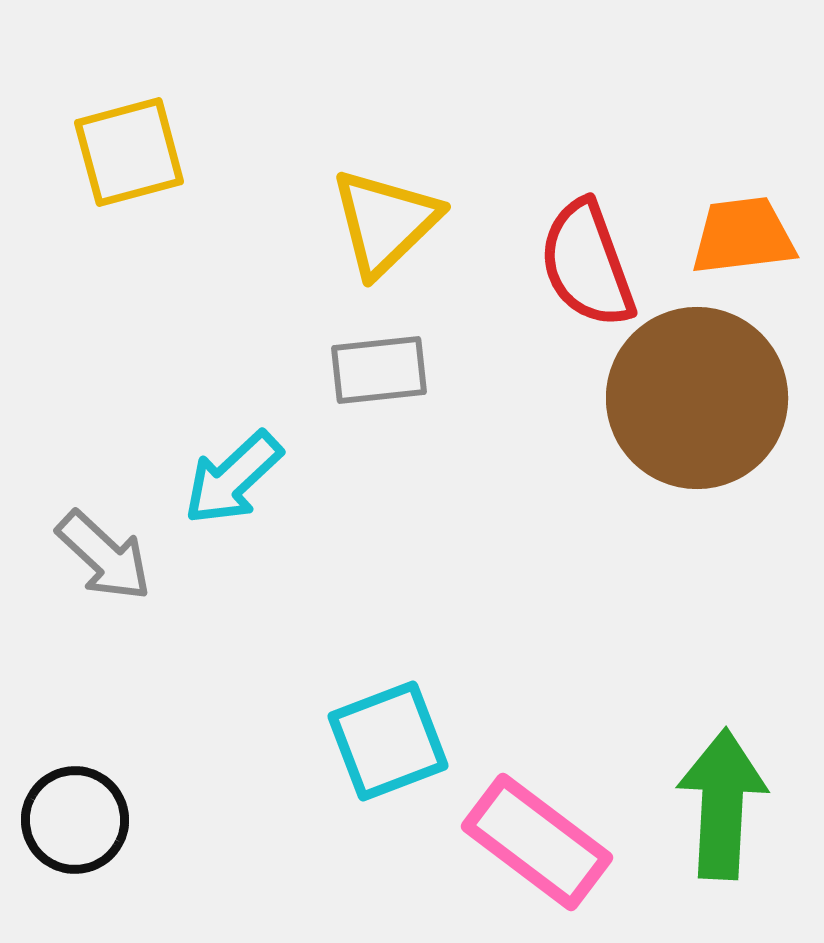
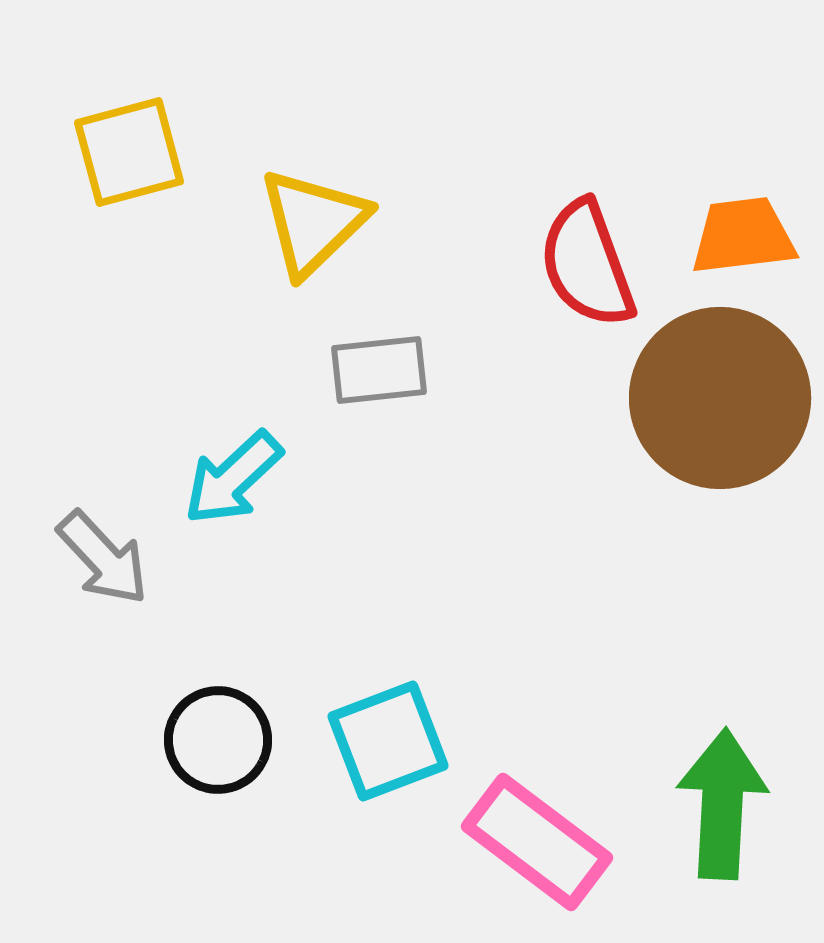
yellow triangle: moved 72 px left
brown circle: moved 23 px right
gray arrow: moved 1 px left, 2 px down; rotated 4 degrees clockwise
black circle: moved 143 px right, 80 px up
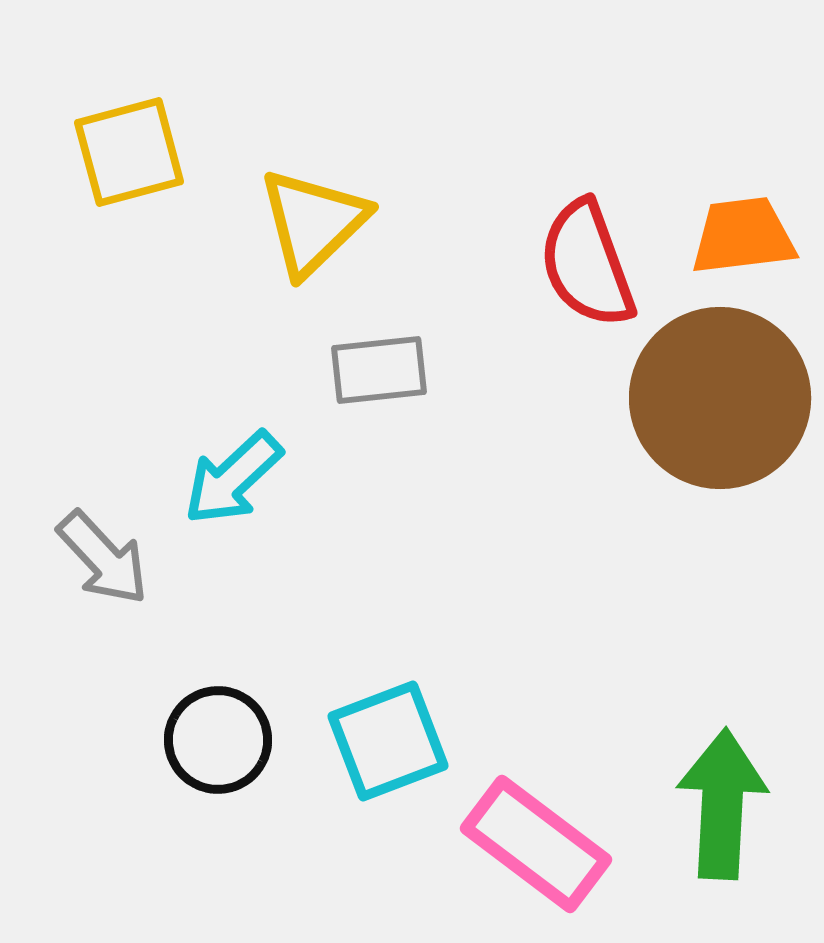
pink rectangle: moved 1 px left, 2 px down
